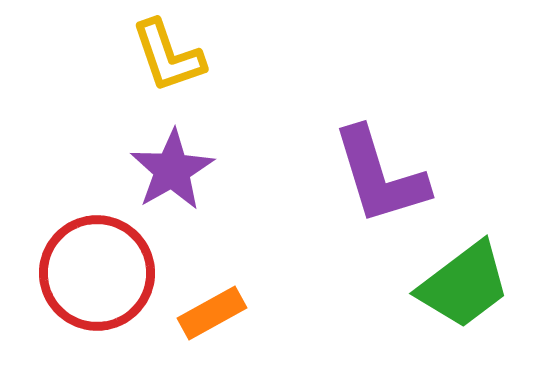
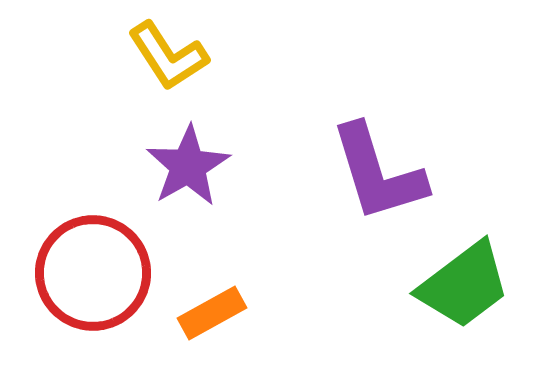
yellow L-shape: rotated 14 degrees counterclockwise
purple star: moved 16 px right, 4 px up
purple L-shape: moved 2 px left, 3 px up
red circle: moved 4 px left
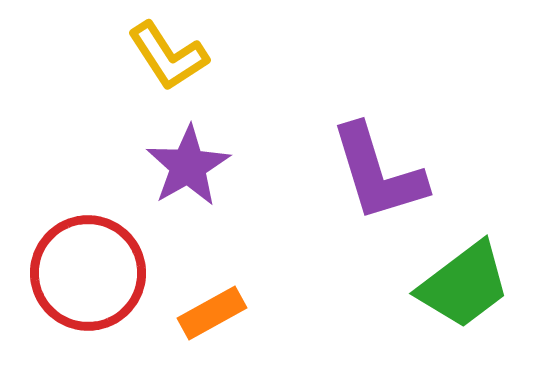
red circle: moved 5 px left
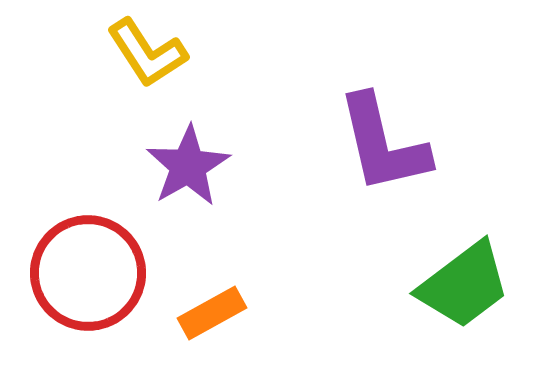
yellow L-shape: moved 21 px left, 3 px up
purple L-shape: moved 5 px right, 29 px up; rotated 4 degrees clockwise
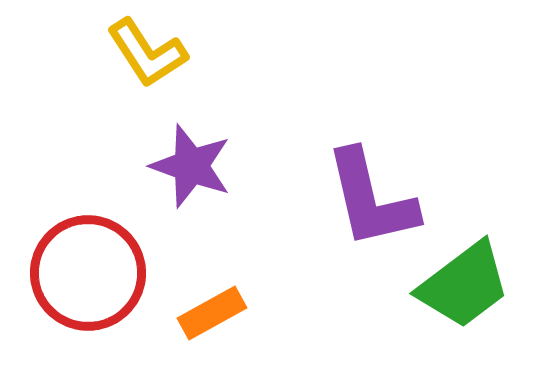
purple L-shape: moved 12 px left, 55 px down
purple star: moved 3 px right; rotated 22 degrees counterclockwise
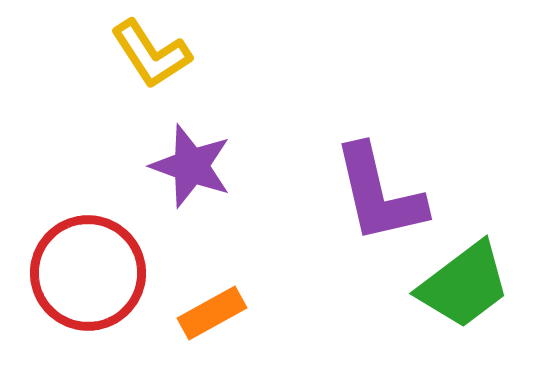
yellow L-shape: moved 4 px right, 1 px down
purple L-shape: moved 8 px right, 5 px up
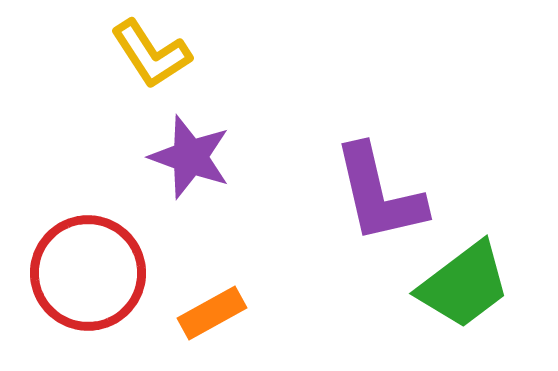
purple star: moved 1 px left, 9 px up
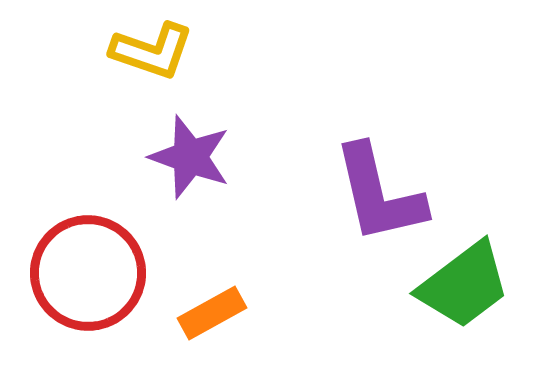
yellow L-shape: moved 1 px right, 3 px up; rotated 38 degrees counterclockwise
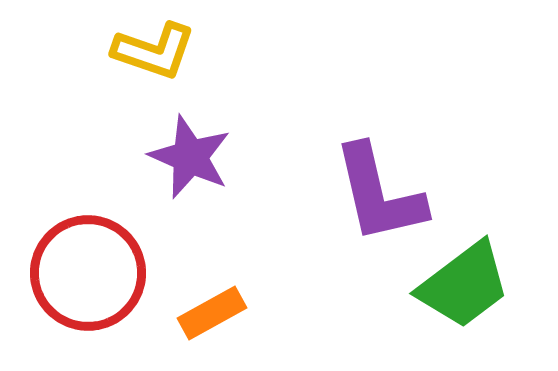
yellow L-shape: moved 2 px right
purple star: rotated 4 degrees clockwise
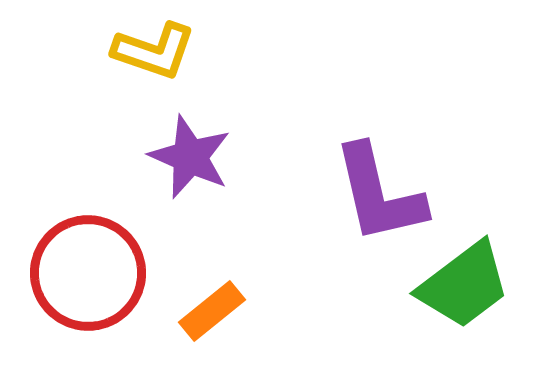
orange rectangle: moved 2 px up; rotated 10 degrees counterclockwise
